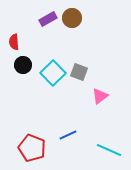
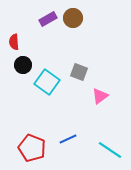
brown circle: moved 1 px right
cyan square: moved 6 px left, 9 px down; rotated 10 degrees counterclockwise
blue line: moved 4 px down
cyan line: moved 1 px right; rotated 10 degrees clockwise
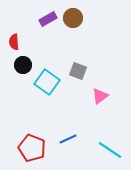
gray square: moved 1 px left, 1 px up
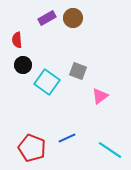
purple rectangle: moved 1 px left, 1 px up
red semicircle: moved 3 px right, 2 px up
blue line: moved 1 px left, 1 px up
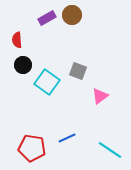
brown circle: moved 1 px left, 3 px up
red pentagon: rotated 12 degrees counterclockwise
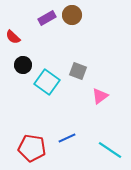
red semicircle: moved 4 px left, 3 px up; rotated 42 degrees counterclockwise
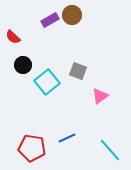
purple rectangle: moved 3 px right, 2 px down
cyan square: rotated 15 degrees clockwise
cyan line: rotated 15 degrees clockwise
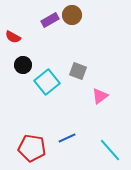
red semicircle: rotated 14 degrees counterclockwise
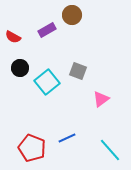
purple rectangle: moved 3 px left, 10 px down
black circle: moved 3 px left, 3 px down
pink triangle: moved 1 px right, 3 px down
red pentagon: rotated 12 degrees clockwise
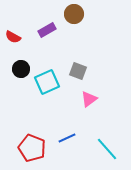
brown circle: moved 2 px right, 1 px up
black circle: moved 1 px right, 1 px down
cyan square: rotated 15 degrees clockwise
pink triangle: moved 12 px left
cyan line: moved 3 px left, 1 px up
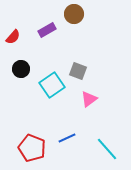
red semicircle: rotated 77 degrees counterclockwise
cyan square: moved 5 px right, 3 px down; rotated 10 degrees counterclockwise
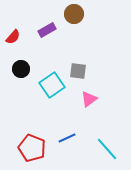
gray square: rotated 12 degrees counterclockwise
